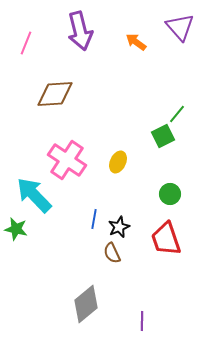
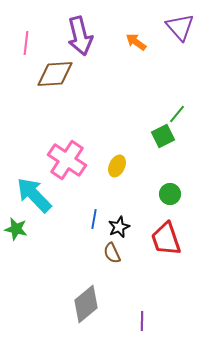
purple arrow: moved 5 px down
pink line: rotated 15 degrees counterclockwise
brown diamond: moved 20 px up
yellow ellipse: moved 1 px left, 4 px down
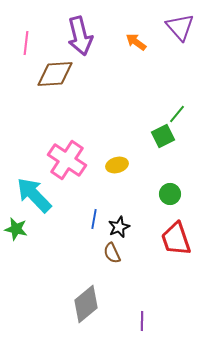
yellow ellipse: moved 1 px up; rotated 50 degrees clockwise
red trapezoid: moved 10 px right
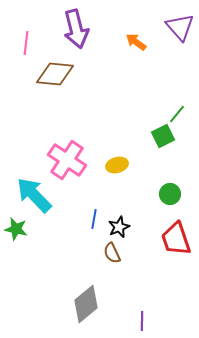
purple arrow: moved 4 px left, 7 px up
brown diamond: rotated 9 degrees clockwise
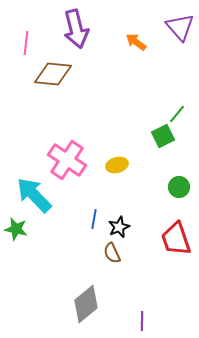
brown diamond: moved 2 px left
green circle: moved 9 px right, 7 px up
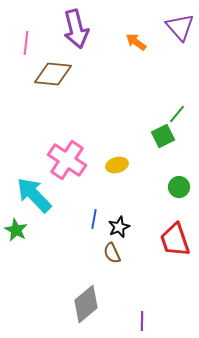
green star: moved 1 px down; rotated 15 degrees clockwise
red trapezoid: moved 1 px left, 1 px down
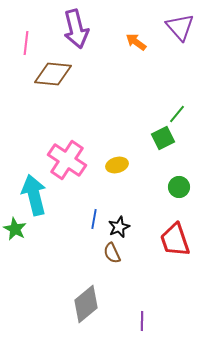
green square: moved 2 px down
cyan arrow: rotated 30 degrees clockwise
green star: moved 1 px left, 1 px up
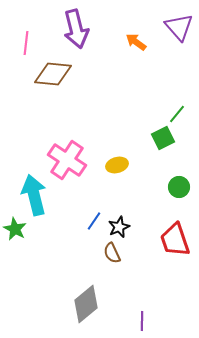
purple triangle: moved 1 px left
blue line: moved 2 px down; rotated 24 degrees clockwise
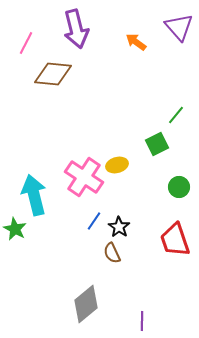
pink line: rotated 20 degrees clockwise
green line: moved 1 px left, 1 px down
green square: moved 6 px left, 6 px down
pink cross: moved 17 px right, 17 px down
black star: rotated 15 degrees counterclockwise
